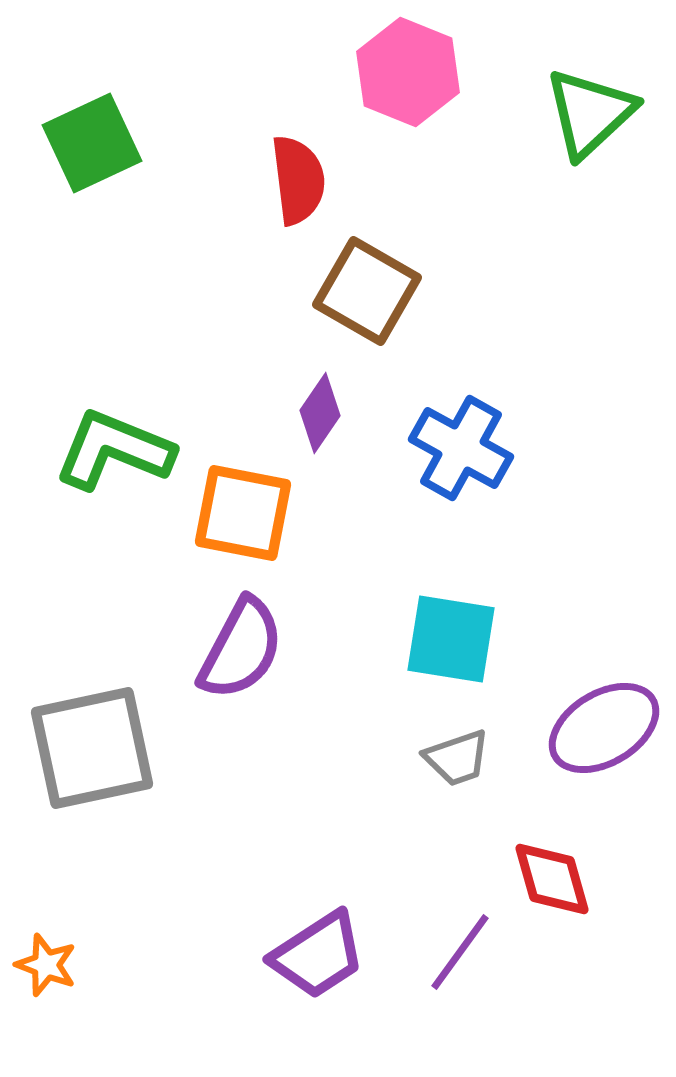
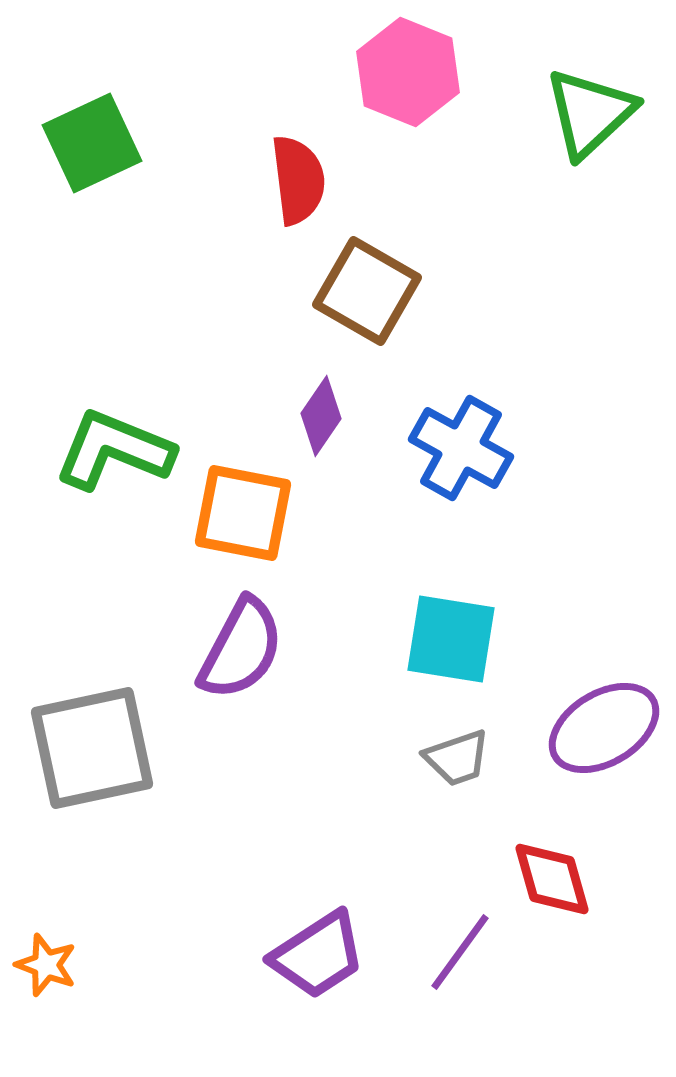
purple diamond: moved 1 px right, 3 px down
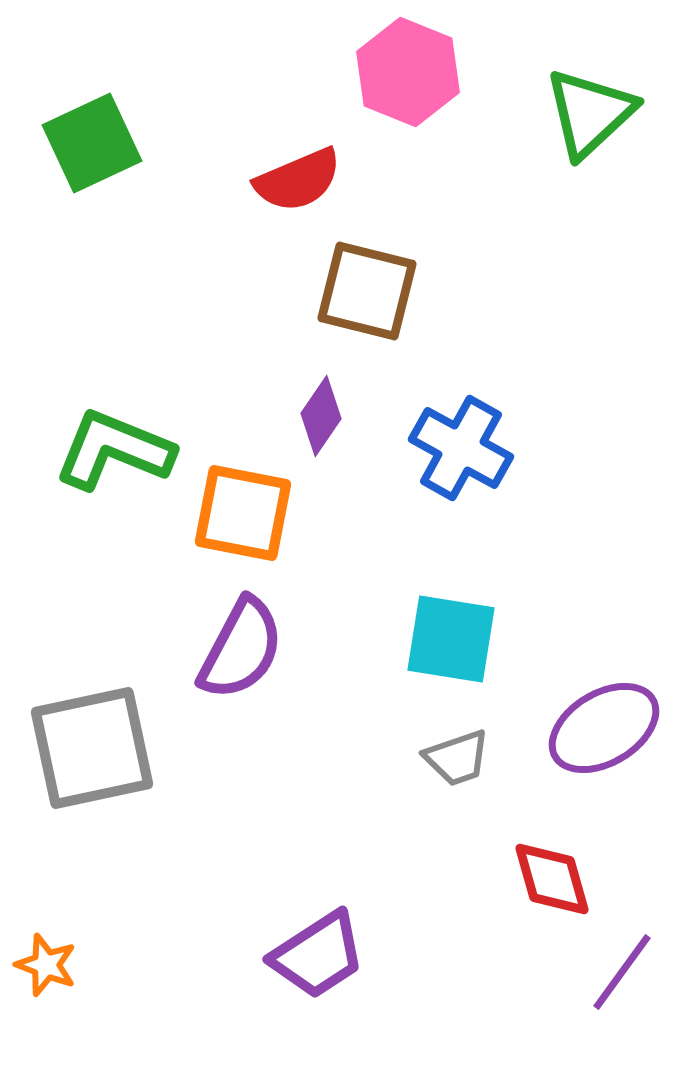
red semicircle: rotated 74 degrees clockwise
brown square: rotated 16 degrees counterclockwise
purple line: moved 162 px right, 20 px down
